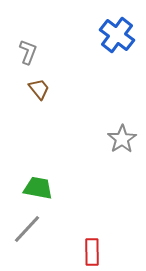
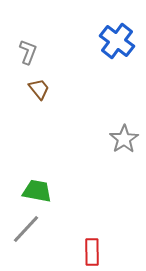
blue cross: moved 6 px down
gray star: moved 2 px right
green trapezoid: moved 1 px left, 3 px down
gray line: moved 1 px left
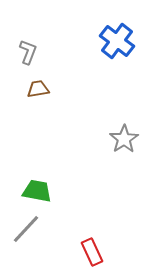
brown trapezoid: moved 1 px left; rotated 60 degrees counterclockwise
red rectangle: rotated 24 degrees counterclockwise
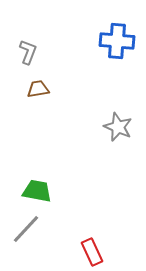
blue cross: rotated 32 degrees counterclockwise
gray star: moved 6 px left, 12 px up; rotated 16 degrees counterclockwise
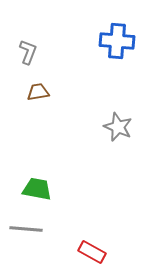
brown trapezoid: moved 3 px down
green trapezoid: moved 2 px up
gray line: rotated 52 degrees clockwise
red rectangle: rotated 36 degrees counterclockwise
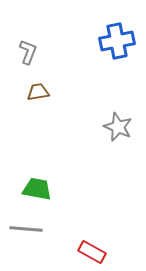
blue cross: rotated 16 degrees counterclockwise
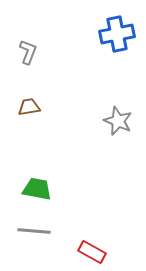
blue cross: moved 7 px up
brown trapezoid: moved 9 px left, 15 px down
gray star: moved 6 px up
gray line: moved 8 px right, 2 px down
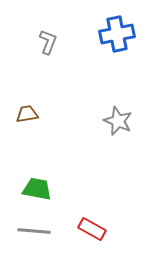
gray L-shape: moved 20 px right, 10 px up
brown trapezoid: moved 2 px left, 7 px down
red rectangle: moved 23 px up
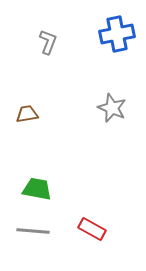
gray star: moved 6 px left, 13 px up
gray line: moved 1 px left
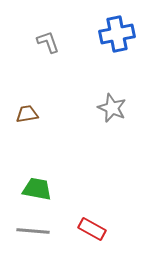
gray L-shape: rotated 40 degrees counterclockwise
